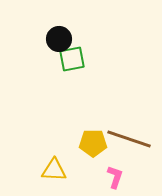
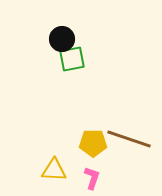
black circle: moved 3 px right
pink L-shape: moved 23 px left, 1 px down
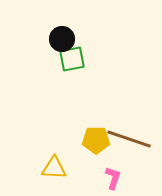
yellow pentagon: moved 3 px right, 3 px up
yellow triangle: moved 2 px up
pink L-shape: moved 21 px right
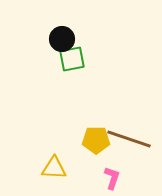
pink L-shape: moved 1 px left
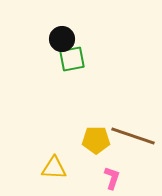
brown line: moved 4 px right, 3 px up
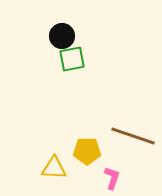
black circle: moved 3 px up
yellow pentagon: moved 9 px left, 11 px down
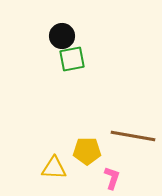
brown line: rotated 9 degrees counterclockwise
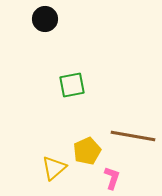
black circle: moved 17 px left, 17 px up
green square: moved 26 px down
yellow pentagon: rotated 24 degrees counterclockwise
yellow triangle: rotated 44 degrees counterclockwise
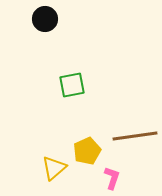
brown line: moved 2 px right; rotated 18 degrees counterclockwise
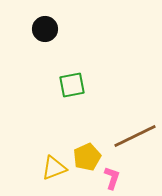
black circle: moved 10 px down
brown line: rotated 18 degrees counterclockwise
yellow pentagon: moved 6 px down
yellow triangle: rotated 20 degrees clockwise
